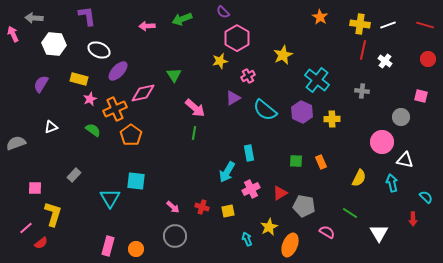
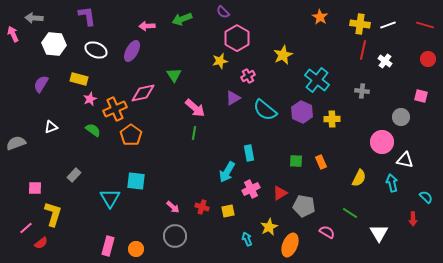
white ellipse at (99, 50): moved 3 px left
purple ellipse at (118, 71): moved 14 px right, 20 px up; rotated 15 degrees counterclockwise
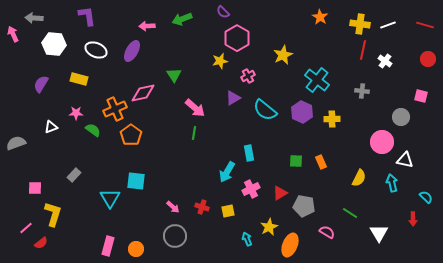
pink star at (90, 99): moved 14 px left, 14 px down; rotated 24 degrees clockwise
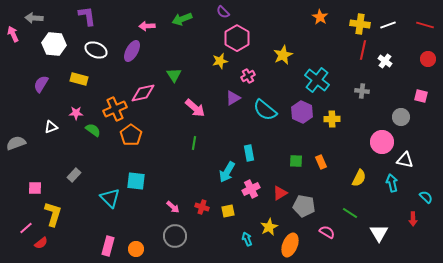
green line at (194, 133): moved 10 px down
cyan triangle at (110, 198): rotated 15 degrees counterclockwise
